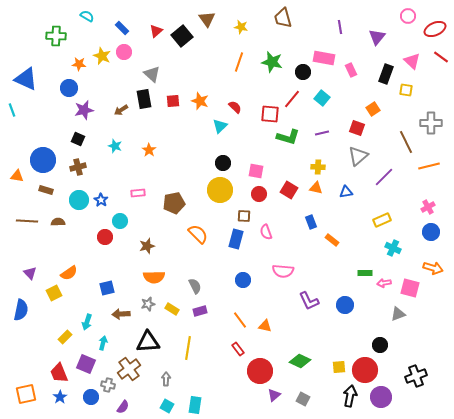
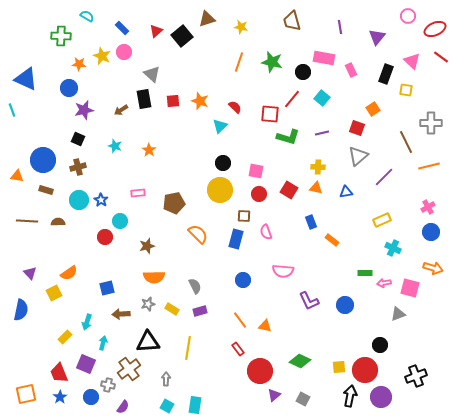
brown trapezoid at (283, 18): moved 9 px right, 3 px down
brown triangle at (207, 19): rotated 48 degrees clockwise
green cross at (56, 36): moved 5 px right
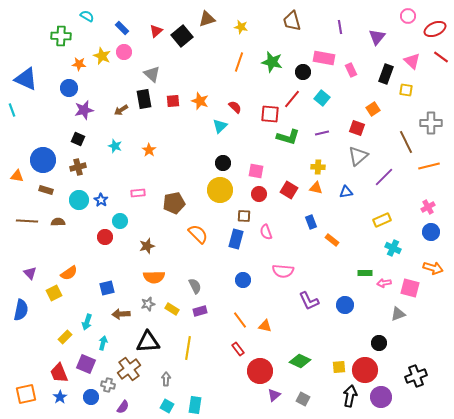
black circle at (380, 345): moved 1 px left, 2 px up
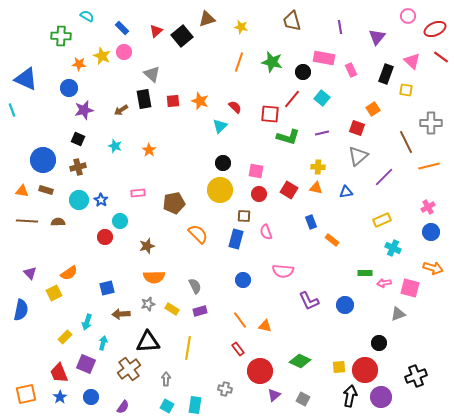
orange triangle at (17, 176): moved 5 px right, 15 px down
gray cross at (108, 385): moved 117 px right, 4 px down
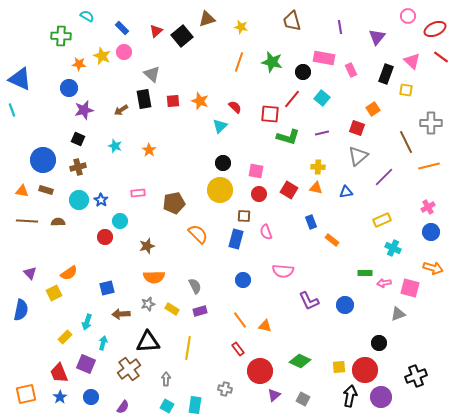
blue triangle at (26, 79): moved 6 px left
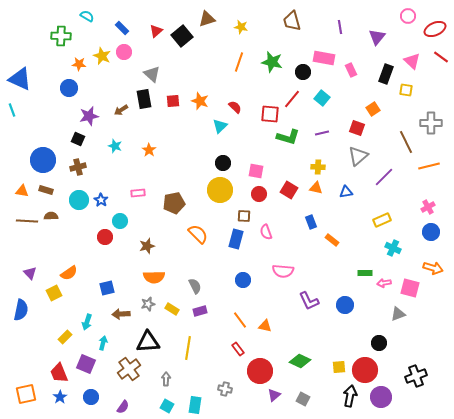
purple star at (84, 110): moved 5 px right, 6 px down
brown semicircle at (58, 222): moved 7 px left, 6 px up
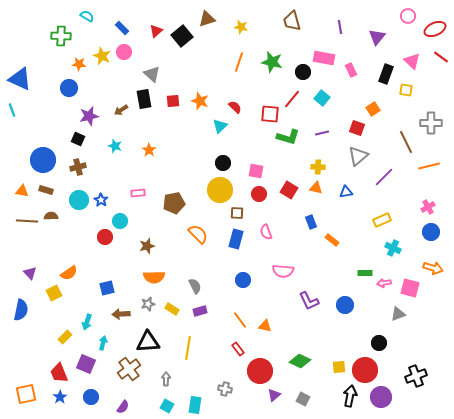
brown square at (244, 216): moved 7 px left, 3 px up
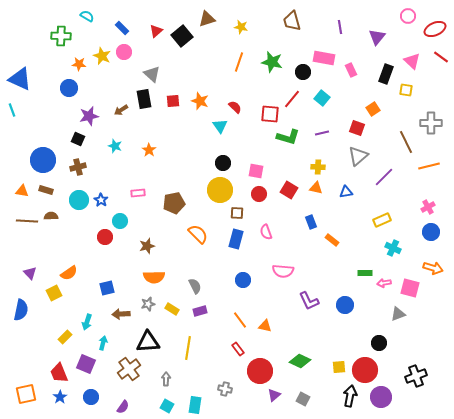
cyan triangle at (220, 126): rotated 21 degrees counterclockwise
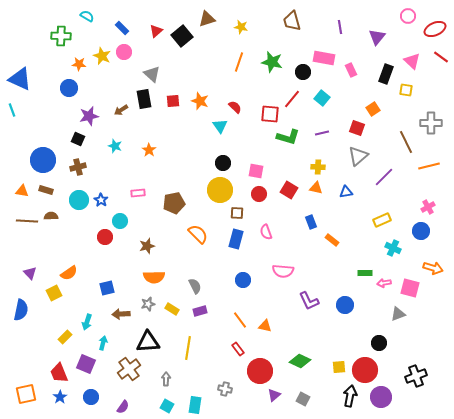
blue circle at (431, 232): moved 10 px left, 1 px up
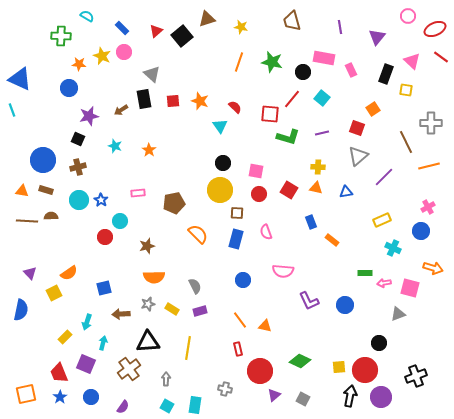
blue square at (107, 288): moved 3 px left
red rectangle at (238, 349): rotated 24 degrees clockwise
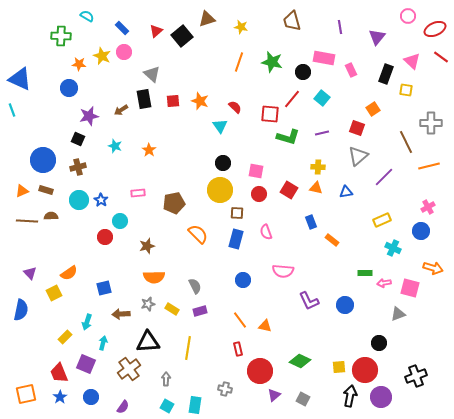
orange triangle at (22, 191): rotated 32 degrees counterclockwise
